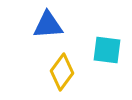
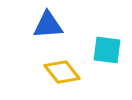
yellow diamond: rotated 75 degrees counterclockwise
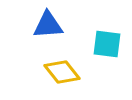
cyan square: moved 6 px up
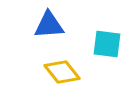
blue triangle: moved 1 px right
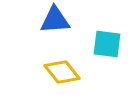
blue triangle: moved 6 px right, 5 px up
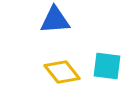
cyan square: moved 22 px down
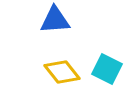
cyan square: moved 3 px down; rotated 20 degrees clockwise
